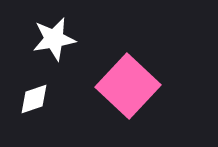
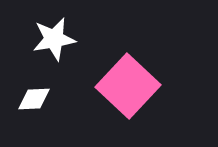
white diamond: rotated 16 degrees clockwise
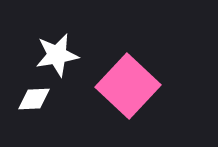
white star: moved 3 px right, 16 px down
